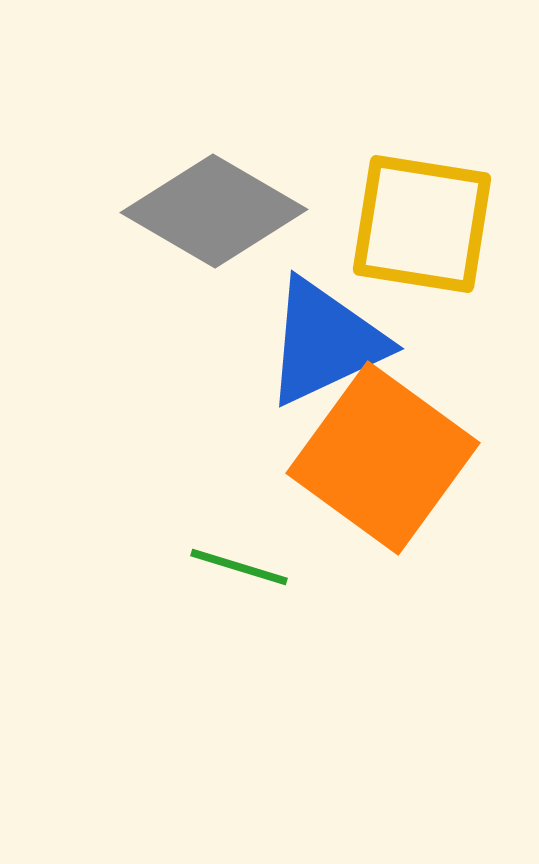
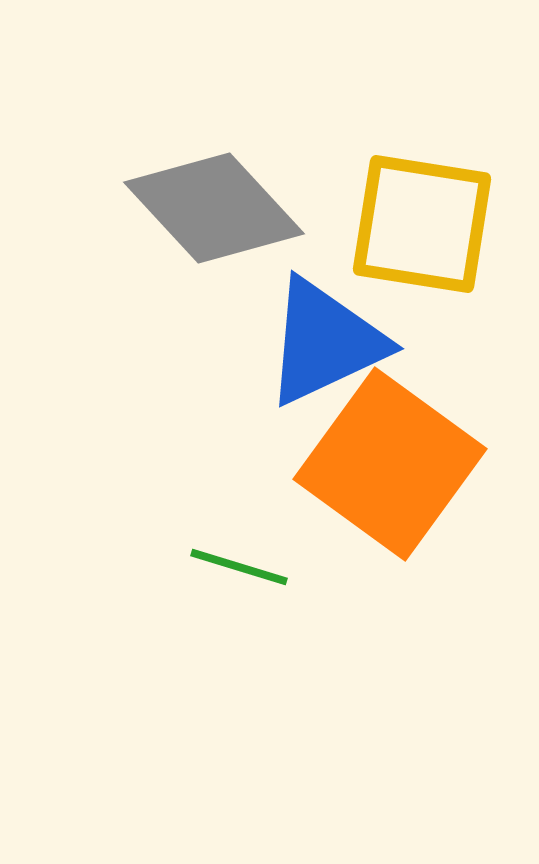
gray diamond: moved 3 px up; rotated 17 degrees clockwise
orange square: moved 7 px right, 6 px down
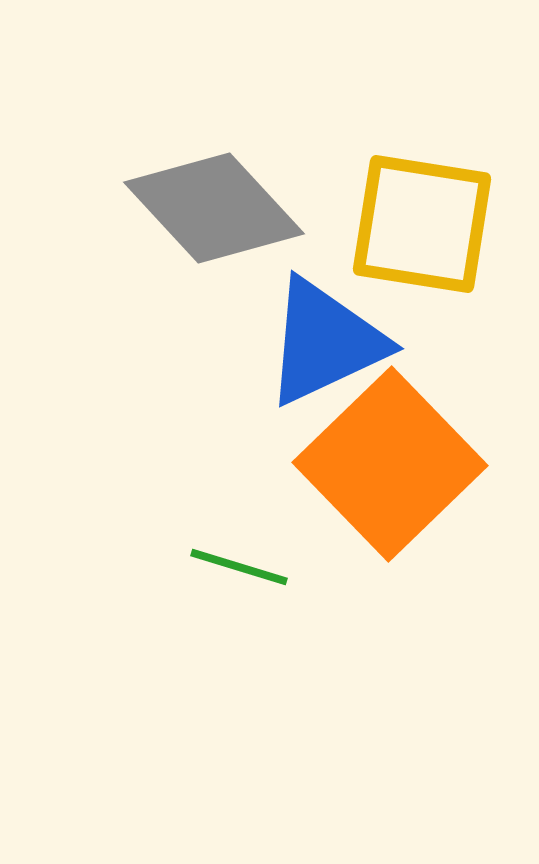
orange square: rotated 10 degrees clockwise
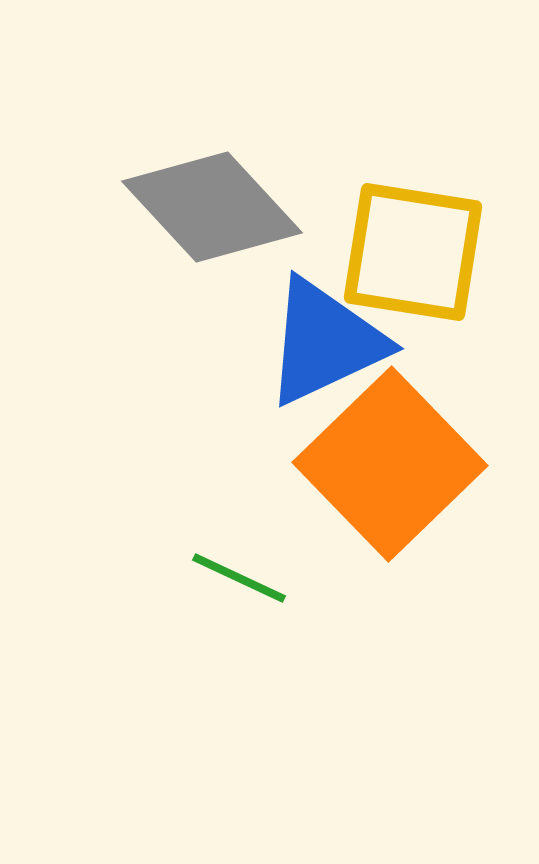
gray diamond: moved 2 px left, 1 px up
yellow square: moved 9 px left, 28 px down
green line: moved 11 px down; rotated 8 degrees clockwise
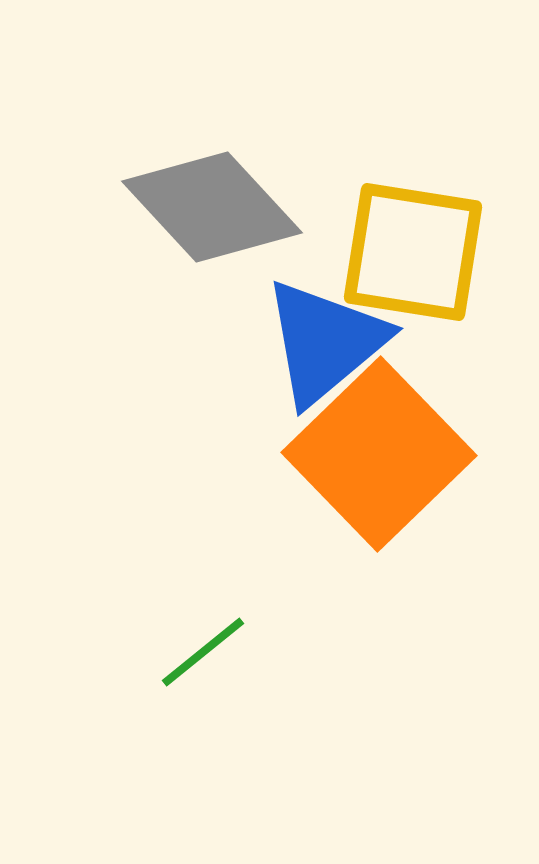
blue triangle: rotated 15 degrees counterclockwise
orange square: moved 11 px left, 10 px up
green line: moved 36 px left, 74 px down; rotated 64 degrees counterclockwise
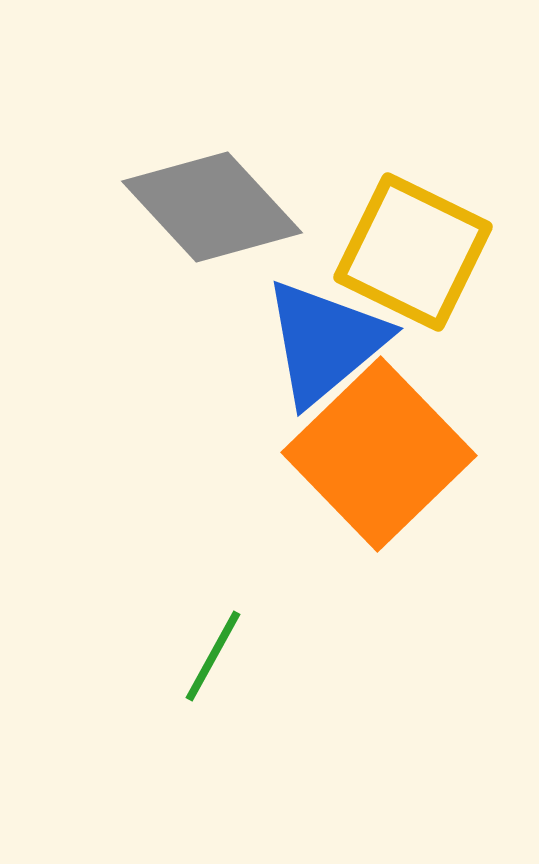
yellow square: rotated 17 degrees clockwise
green line: moved 10 px right, 4 px down; rotated 22 degrees counterclockwise
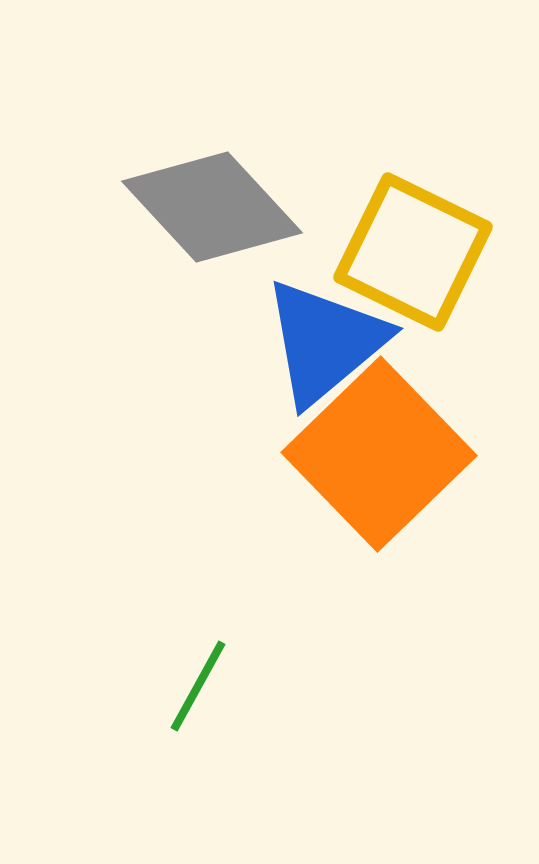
green line: moved 15 px left, 30 px down
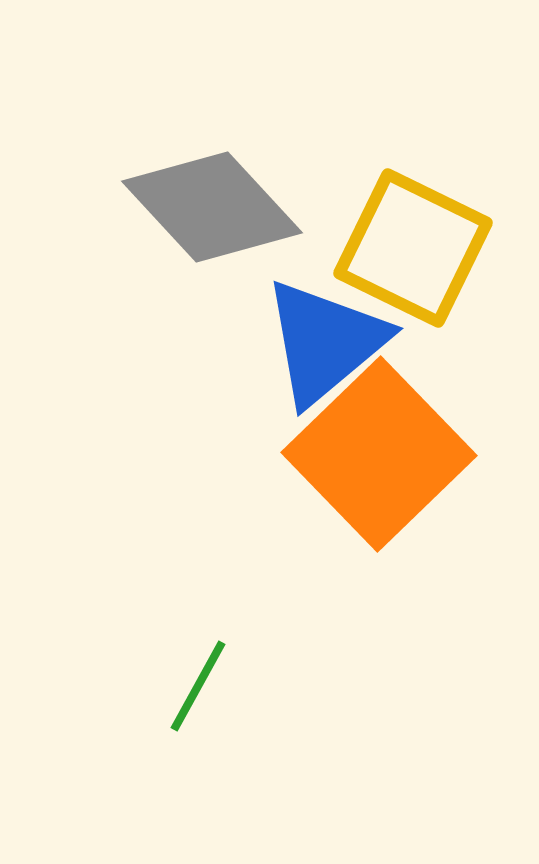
yellow square: moved 4 px up
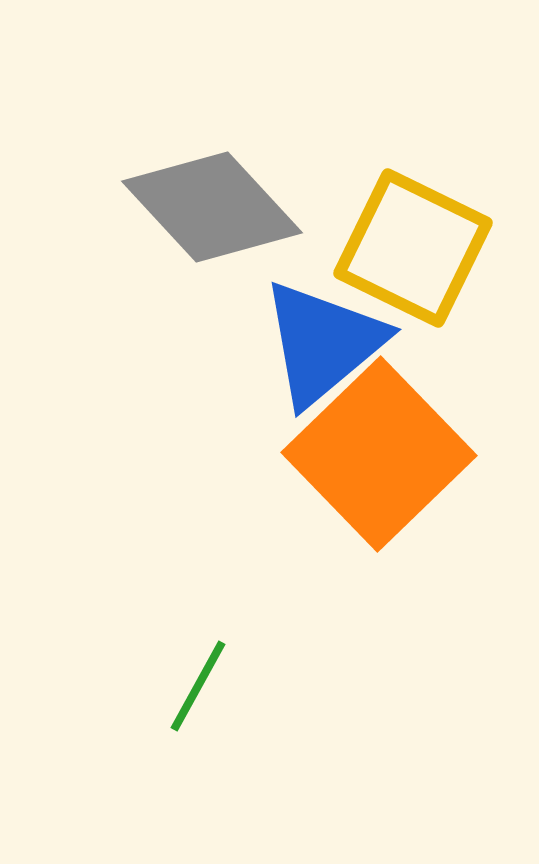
blue triangle: moved 2 px left, 1 px down
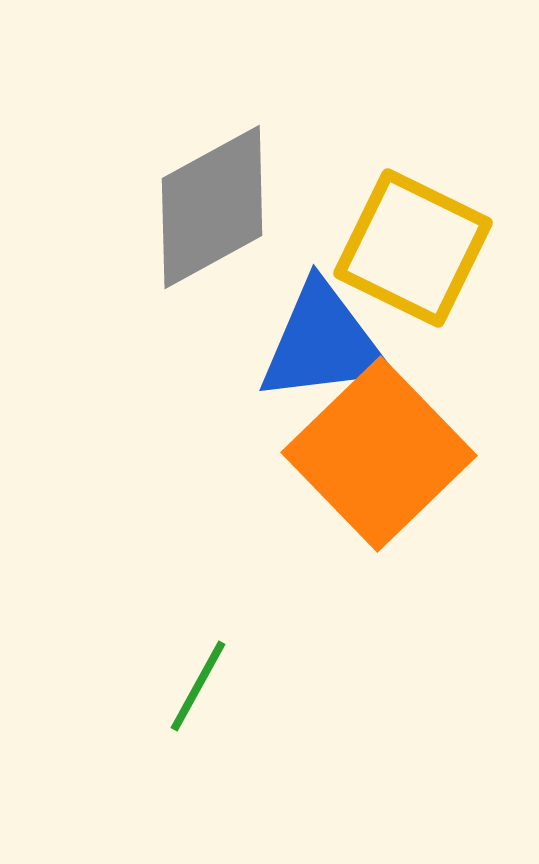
gray diamond: rotated 76 degrees counterclockwise
blue triangle: rotated 33 degrees clockwise
